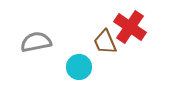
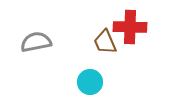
red cross: rotated 32 degrees counterclockwise
cyan circle: moved 11 px right, 15 px down
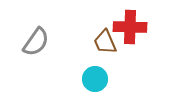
gray semicircle: rotated 136 degrees clockwise
cyan circle: moved 5 px right, 3 px up
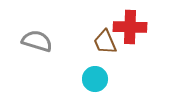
gray semicircle: moved 1 px right, 1 px up; rotated 108 degrees counterclockwise
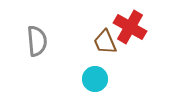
red cross: rotated 28 degrees clockwise
gray semicircle: rotated 68 degrees clockwise
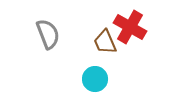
gray semicircle: moved 11 px right, 7 px up; rotated 16 degrees counterclockwise
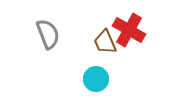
red cross: moved 1 px left, 3 px down
cyan circle: moved 1 px right
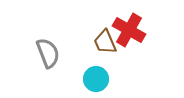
gray semicircle: moved 19 px down
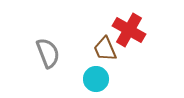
brown trapezoid: moved 7 px down
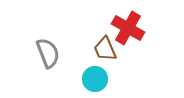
red cross: moved 1 px left, 2 px up
cyan circle: moved 1 px left
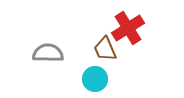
red cross: rotated 28 degrees clockwise
gray semicircle: rotated 68 degrees counterclockwise
